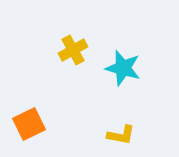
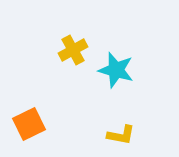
cyan star: moved 7 px left, 2 px down
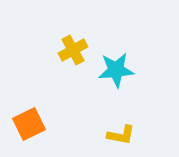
cyan star: rotated 21 degrees counterclockwise
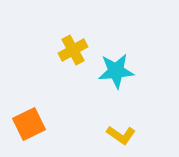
cyan star: moved 1 px down
yellow L-shape: rotated 24 degrees clockwise
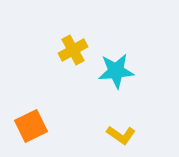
orange square: moved 2 px right, 2 px down
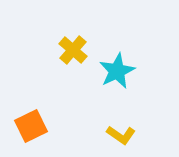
yellow cross: rotated 20 degrees counterclockwise
cyan star: moved 1 px right; rotated 21 degrees counterclockwise
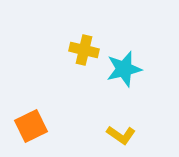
yellow cross: moved 11 px right; rotated 28 degrees counterclockwise
cyan star: moved 7 px right, 2 px up; rotated 12 degrees clockwise
